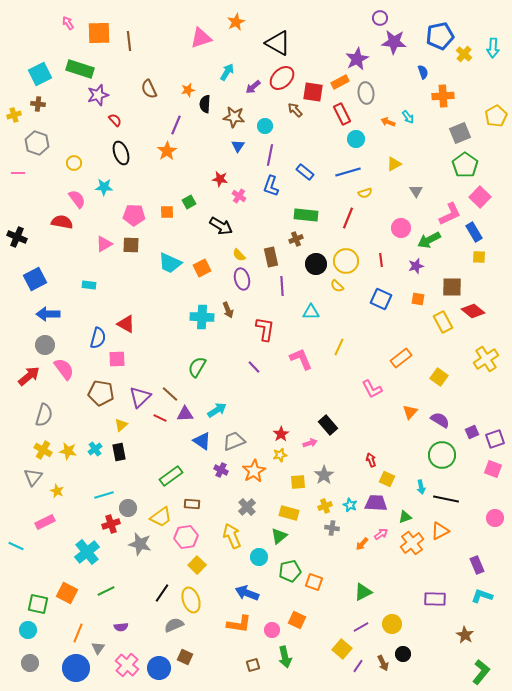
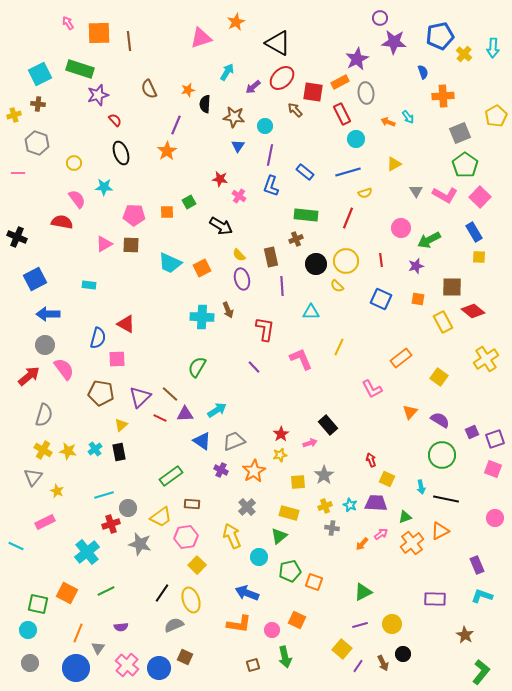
pink L-shape at (450, 214): moved 5 px left, 19 px up; rotated 55 degrees clockwise
purple line at (361, 627): moved 1 px left, 2 px up; rotated 14 degrees clockwise
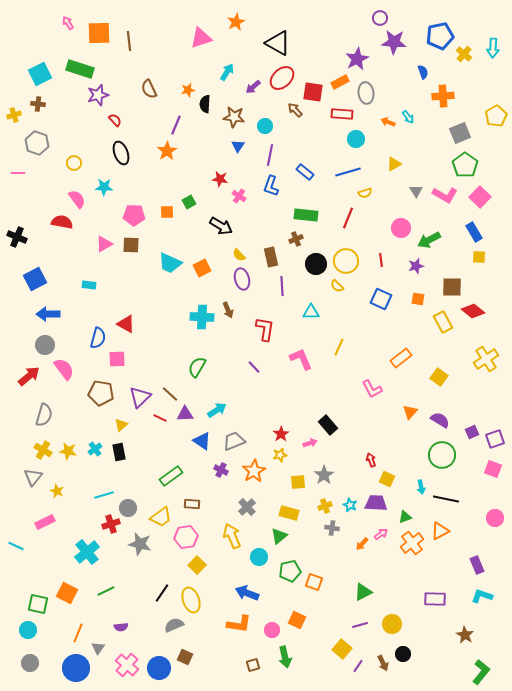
red rectangle at (342, 114): rotated 60 degrees counterclockwise
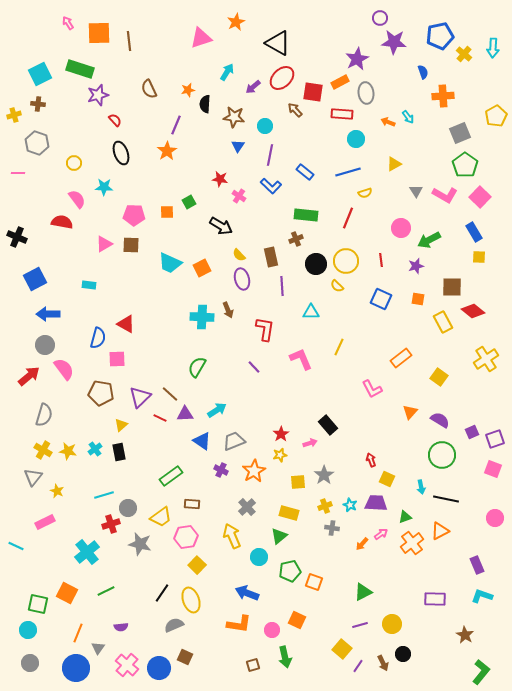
blue L-shape at (271, 186): rotated 65 degrees counterclockwise
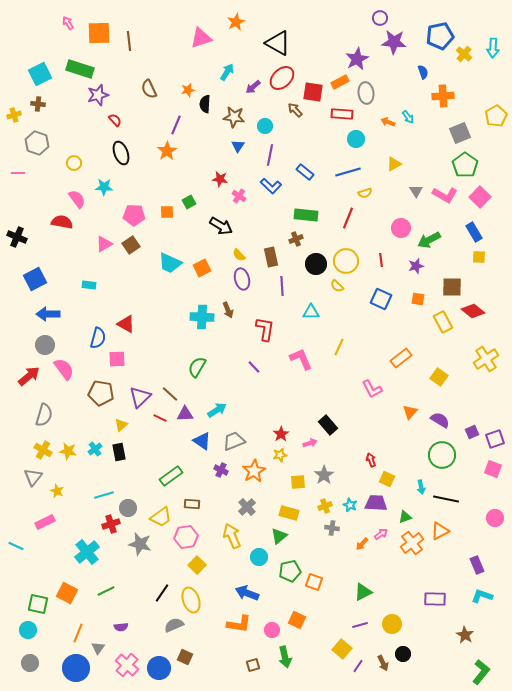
brown square at (131, 245): rotated 36 degrees counterclockwise
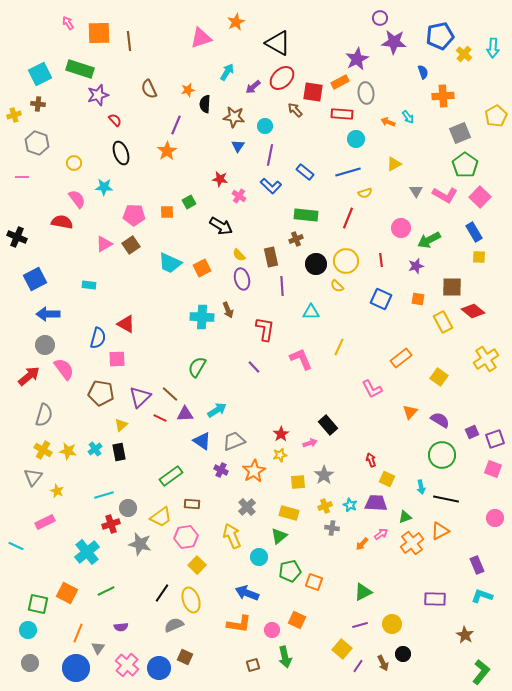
pink line at (18, 173): moved 4 px right, 4 px down
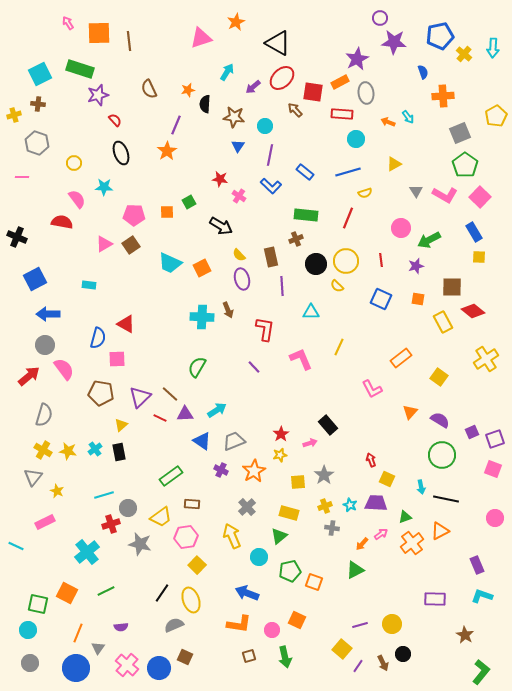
green triangle at (363, 592): moved 8 px left, 22 px up
brown square at (253, 665): moved 4 px left, 9 px up
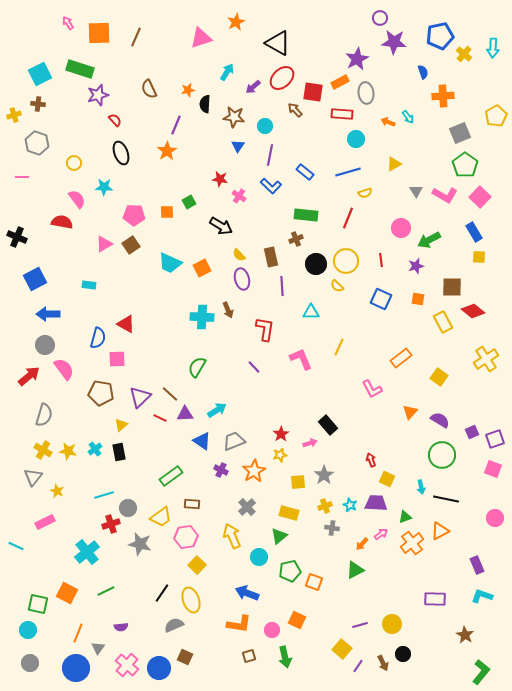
brown line at (129, 41): moved 7 px right, 4 px up; rotated 30 degrees clockwise
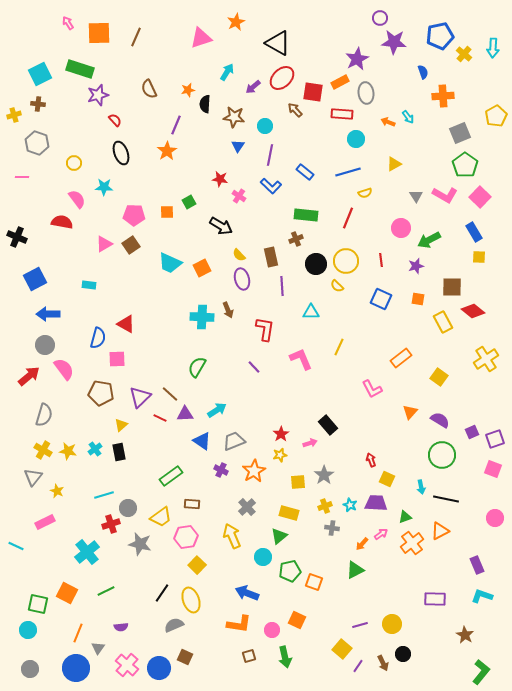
gray triangle at (416, 191): moved 5 px down
cyan circle at (259, 557): moved 4 px right
gray circle at (30, 663): moved 6 px down
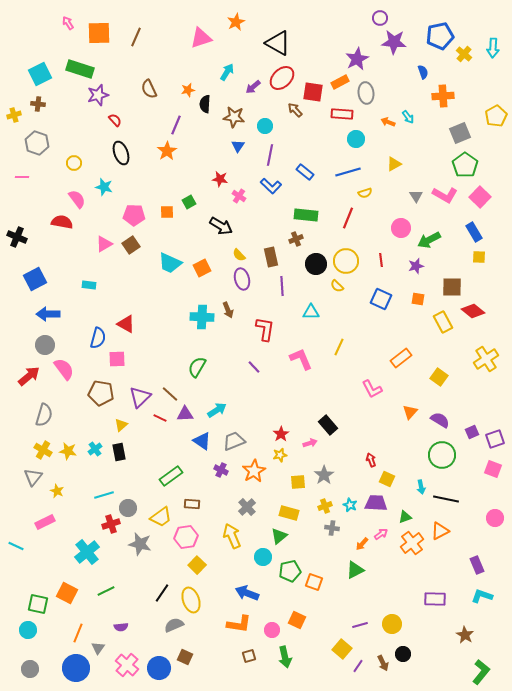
cyan star at (104, 187): rotated 12 degrees clockwise
